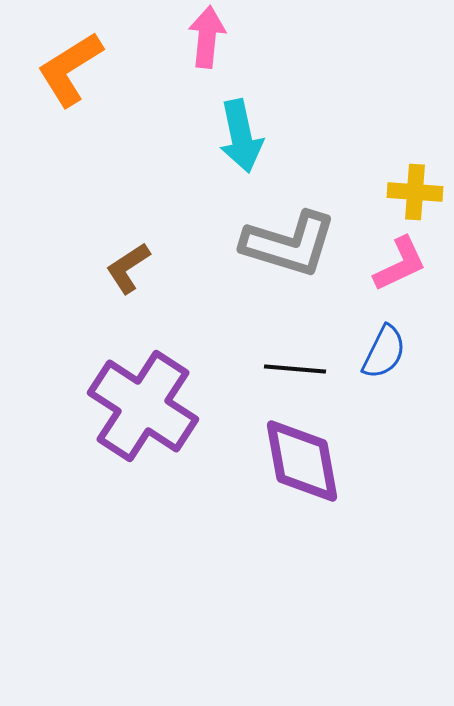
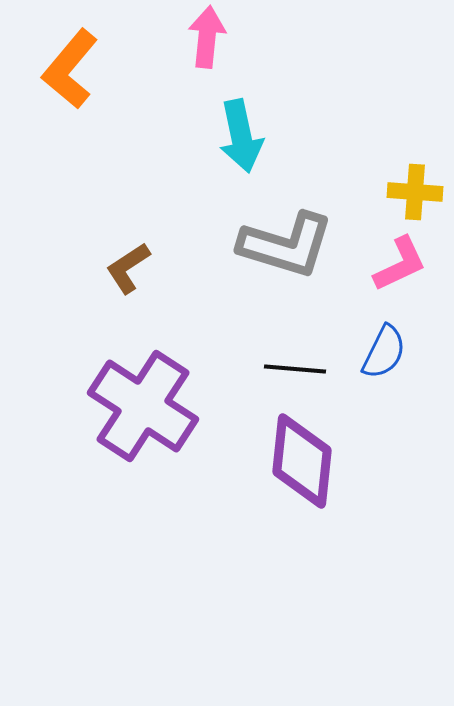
orange L-shape: rotated 18 degrees counterclockwise
gray L-shape: moved 3 px left, 1 px down
purple diamond: rotated 16 degrees clockwise
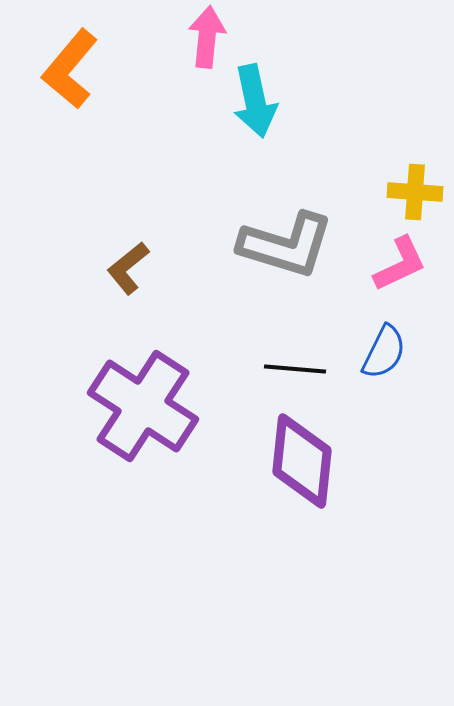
cyan arrow: moved 14 px right, 35 px up
brown L-shape: rotated 6 degrees counterclockwise
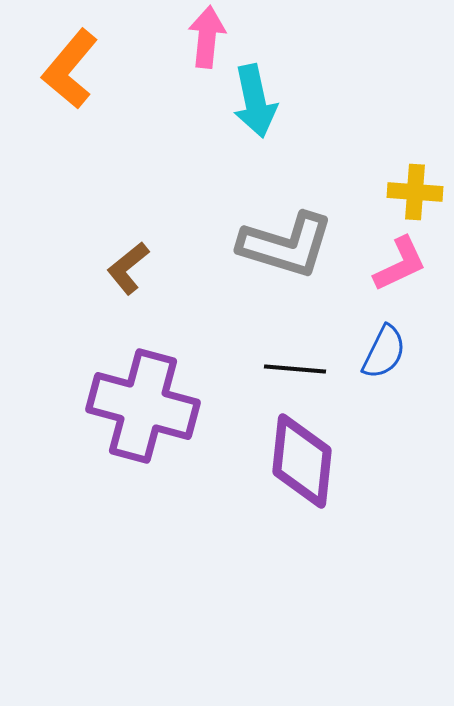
purple cross: rotated 18 degrees counterclockwise
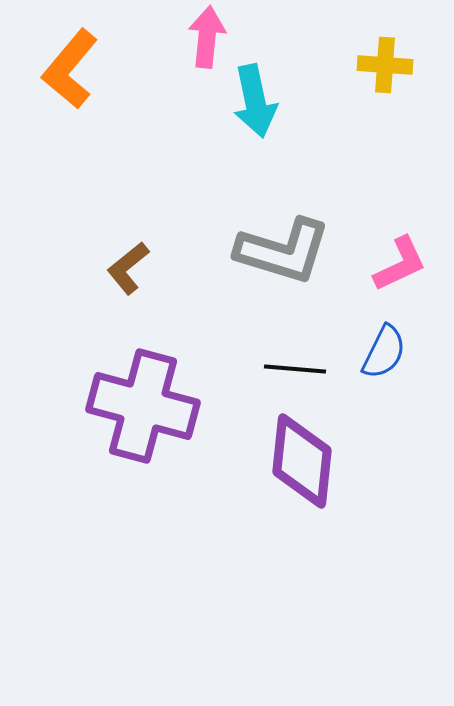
yellow cross: moved 30 px left, 127 px up
gray L-shape: moved 3 px left, 6 px down
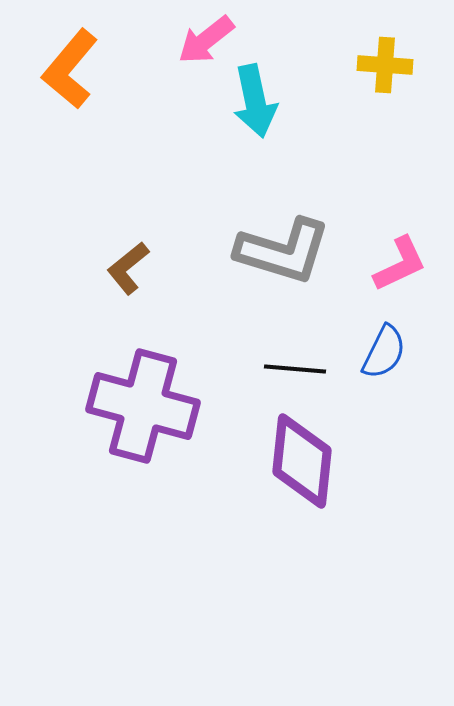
pink arrow: moved 1 px left, 3 px down; rotated 134 degrees counterclockwise
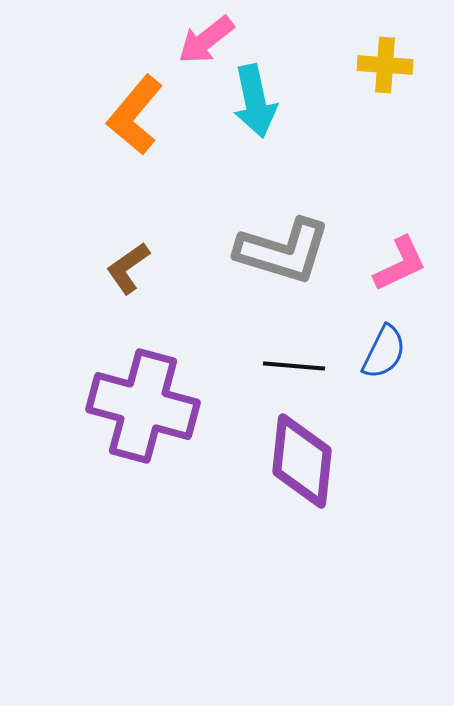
orange L-shape: moved 65 px right, 46 px down
brown L-shape: rotated 4 degrees clockwise
black line: moved 1 px left, 3 px up
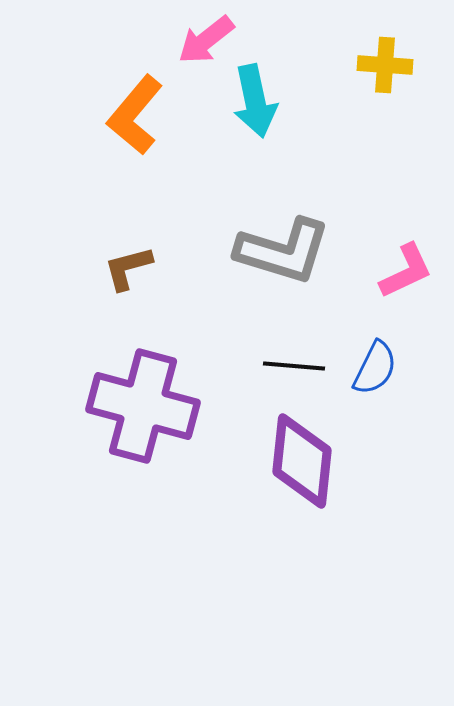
pink L-shape: moved 6 px right, 7 px down
brown L-shape: rotated 20 degrees clockwise
blue semicircle: moved 9 px left, 16 px down
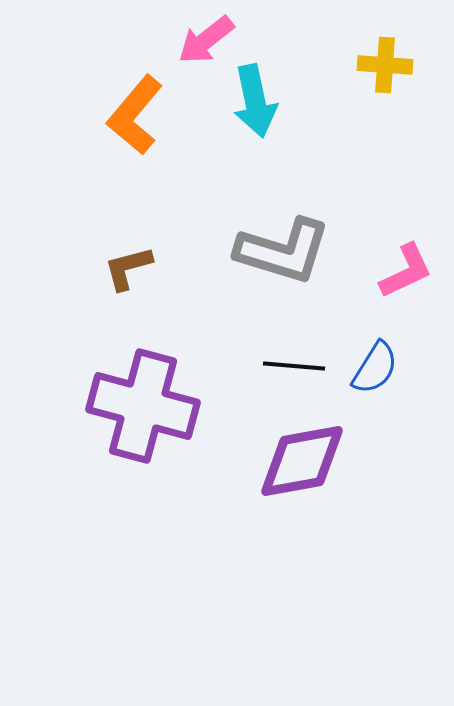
blue semicircle: rotated 6 degrees clockwise
purple diamond: rotated 74 degrees clockwise
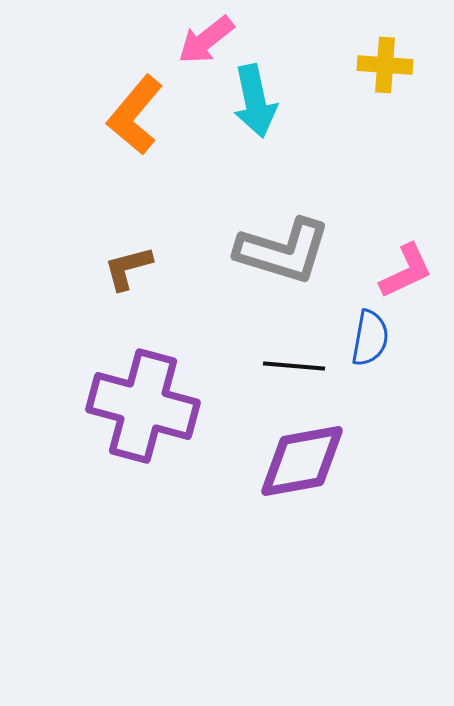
blue semicircle: moved 5 px left, 30 px up; rotated 22 degrees counterclockwise
